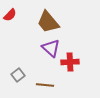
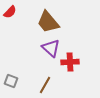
red semicircle: moved 3 px up
gray square: moved 7 px left, 6 px down; rotated 32 degrees counterclockwise
brown line: rotated 66 degrees counterclockwise
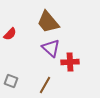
red semicircle: moved 22 px down
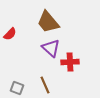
gray square: moved 6 px right, 7 px down
brown line: rotated 54 degrees counterclockwise
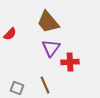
purple triangle: rotated 24 degrees clockwise
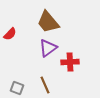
purple triangle: moved 3 px left; rotated 18 degrees clockwise
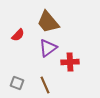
red semicircle: moved 8 px right, 1 px down
gray square: moved 5 px up
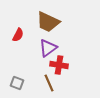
brown trapezoid: rotated 25 degrees counterclockwise
red semicircle: rotated 16 degrees counterclockwise
red cross: moved 11 px left, 3 px down; rotated 12 degrees clockwise
brown line: moved 4 px right, 2 px up
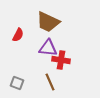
purple triangle: rotated 42 degrees clockwise
red cross: moved 2 px right, 5 px up
brown line: moved 1 px right, 1 px up
